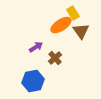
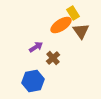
brown cross: moved 2 px left
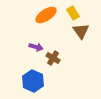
orange ellipse: moved 15 px left, 10 px up
purple arrow: rotated 48 degrees clockwise
brown cross: rotated 16 degrees counterclockwise
blue hexagon: rotated 25 degrees counterclockwise
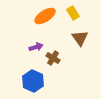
orange ellipse: moved 1 px left, 1 px down
brown triangle: moved 1 px left, 7 px down
purple arrow: rotated 32 degrees counterclockwise
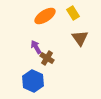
purple arrow: rotated 104 degrees counterclockwise
brown cross: moved 6 px left
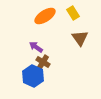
purple arrow: rotated 24 degrees counterclockwise
brown cross: moved 4 px left, 4 px down
blue hexagon: moved 5 px up
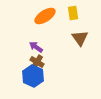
yellow rectangle: rotated 24 degrees clockwise
brown cross: moved 6 px left
